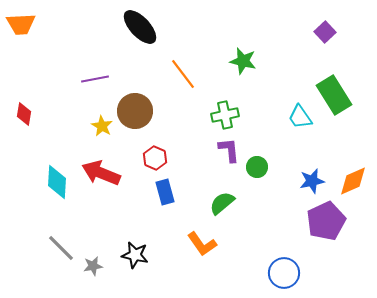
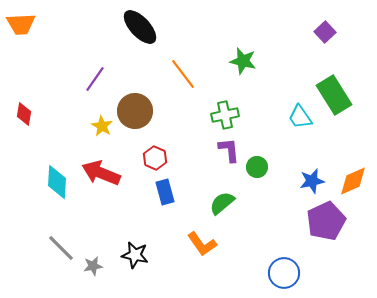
purple line: rotated 44 degrees counterclockwise
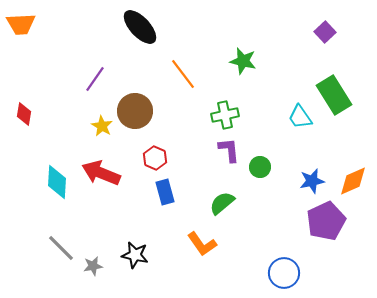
green circle: moved 3 px right
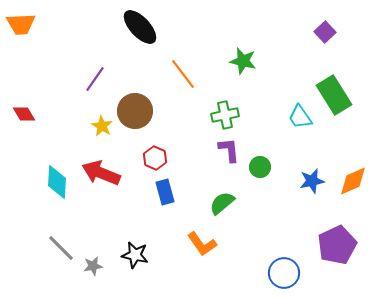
red diamond: rotated 40 degrees counterclockwise
purple pentagon: moved 11 px right, 24 px down
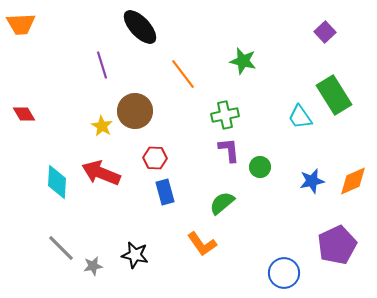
purple line: moved 7 px right, 14 px up; rotated 52 degrees counterclockwise
red hexagon: rotated 20 degrees counterclockwise
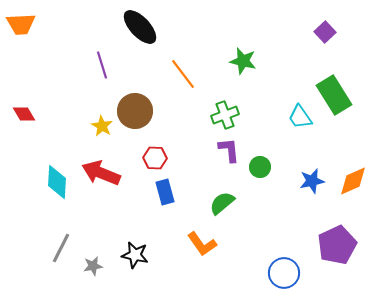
green cross: rotated 8 degrees counterclockwise
gray line: rotated 72 degrees clockwise
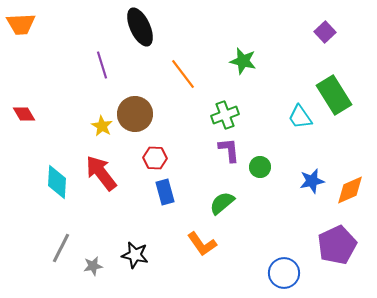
black ellipse: rotated 18 degrees clockwise
brown circle: moved 3 px down
red arrow: rotated 30 degrees clockwise
orange diamond: moved 3 px left, 9 px down
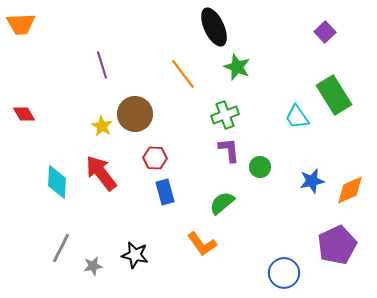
black ellipse: moved 74 px right
green star: moved 6 px left, 6 px down; rotated 8 degrees clockwise
cyan trapezoid: moved 3 px left
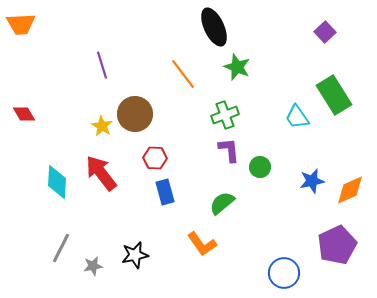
black star: rotated 24 degrees counterclockwise
